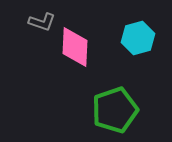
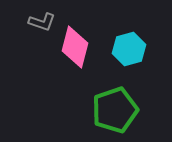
cyan hexagon: moved 9 px left, 11 px down
pink diamond: rotated 12 degrees clockwise
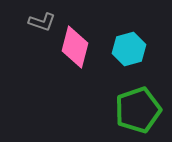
green pentagon: moved 23 px right
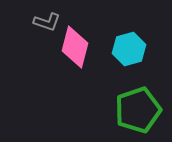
gray L-shape: moved 5 px right
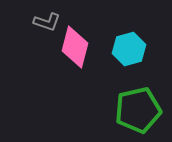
green pentagon: rotated 6 degrees clockwise
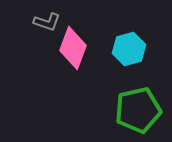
pink diamond: moved 2 px left, 1 px down; rotated 6 degrees clockwise
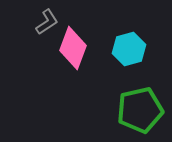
gray L-shape: rotated 52 degrees counterclockwise
green pentagon: moved 2 px right
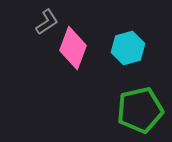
cyan hexagon: moved 1 px left, 1 px up
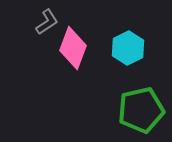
cyan hexagon: rotated 12 degrees counterclockwise
green pentagon: moved 1 px right
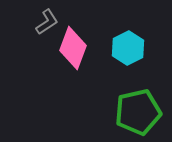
green pentagon: moved 3 px left, 2 px down
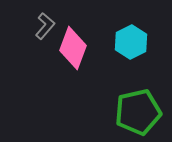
gray L-shape: moved 2 px left, 4 px down; rotated 16 degrees counterclockwise
cyan hexagon: moved 3 px right, 6 px up
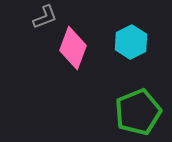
gray L-shape: moved 9 px up; rotated 28 degrees clockwise
green pentagon: rotated 9 degrees counterclockwise
